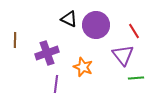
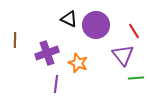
orange star: moved 5 px left, 4 px up
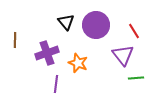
black triangle: moved 3 px left, 3 px down; rotated 24 degrees clockwise
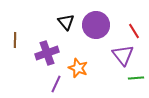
orange star: moved 5 px down
purple line: rotated 18 degrees clockwise
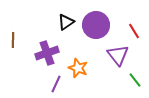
black triangle: rotated 36 degrees clockwise
brown line: moved 2 px left
purple triangle: moved 5 px left
green line: moved 1 px left, 2 px down; rotated 56 degrees clockwise
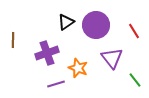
purple triangle: moved 6 px left, 3 px down
purple line: rotated 48 degrees clockwise
